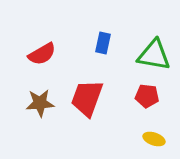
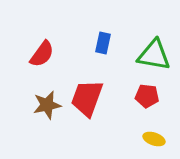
red semicircle: rotated 24 degrees counterclockwise
brown star: moved 7 px right, 2 px down; rotated 8 degrees counterclockwise
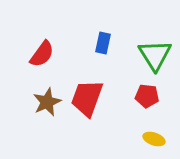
green triangle: moved 1 px right; rotated 48 degrees clockwise
brown star: moved 3 px up; rotated 12 degrees counterclockwise
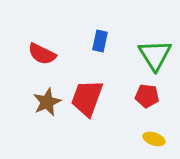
blue rectangle: moved 3 px left, 2 px up
red semicircle: rotated 80 degrees clockwise
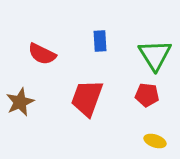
blue rectangle: rotated 15 degrees counterclockwise
red pentagon: moved 1 px up
brown star: moved 27 px left
yellow ellipse: moved 1 px right, 2 px down
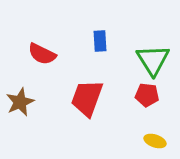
green triangle: moved 2 px left, 5 px down
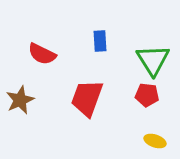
brown star: moved 2 px up
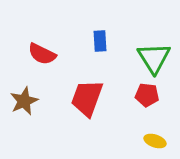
green triangle: moved 1 px right, 2 px up
brown star: moved 4 px right, 1 px down
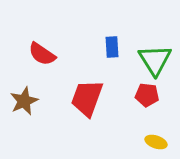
blue rectangle: moved 12 px right, 6 px down
red semicircle: rotated 8 degrees clockwise
green triangle: moved 1 px right, 2 px down
yellow ellipse: moved 1 px right, 1 px down
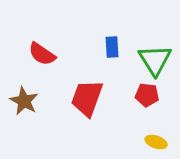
brown star: rotated 20 degrees counterclockwise
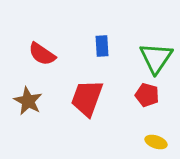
blue rectangle: moved 10 px left, 1 px up
green triangle: moved 1 px right, 2 px up; rotated 6 degrees clockwise
red pentagon: rotated 10 degrees clockwise
brown star: moved 4 px right
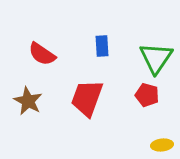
yellow ellipse: moved 6 px right, 3 px down; rotated 25 degrees counterclockwise
